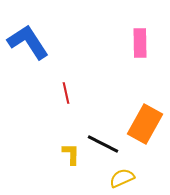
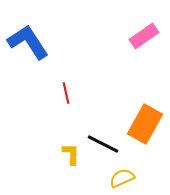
pink rectangle: moved 4 px right, 7 px up; rotated 56 degrees clockwise
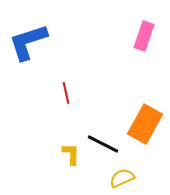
pink rectangle: rotated 36 degrees counterclockwise
blue L-shape: rotated 75 degrees counterclockwise
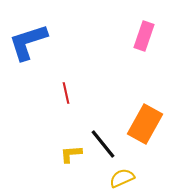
black line: rotated 24 degrees clockwise
yellow L-shape: rotated 95 degrees counterclockwise
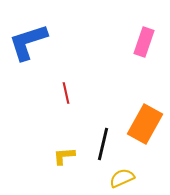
pink rectangle: moved 6 px down
black line: rotated 52 degrees clockwise
yellow L-shape: moved 7 px left, 2 px down
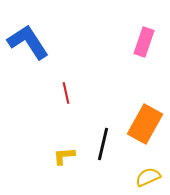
blue L-shape: rotated 75 degrees clockwise
yellow semicircle: moved 26 px right, 1 px up
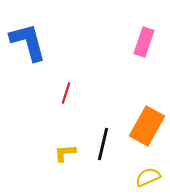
blue L-shape: rotated 18 degrees clockwise
red line: rotated 30 degrees clockwise
orange rectangle: moved 2 px right, 2 px down
yellow L-shape: moved 1 px right, 3 px up
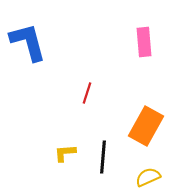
pink rectangle: rotated 24 degrees counterclockwise
red line: moved 21 px right
orange rectangle: moved 1 px left
black line: moved 13 px down; rotated 8 degrees counterclockwise
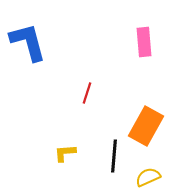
black line: moved 11 px right, 1 px up
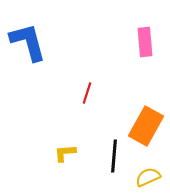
pink rectangle: moved 1 px right
